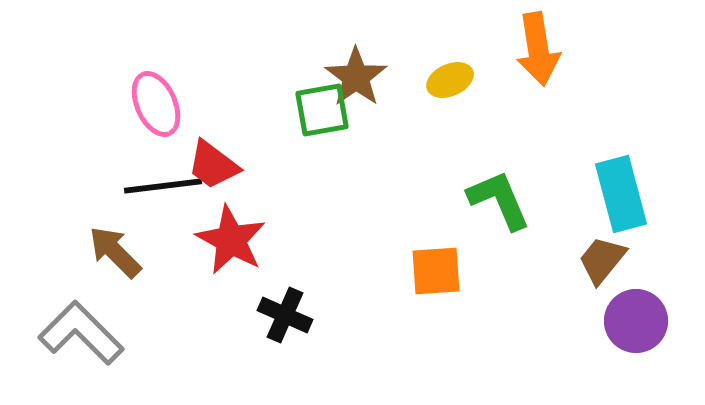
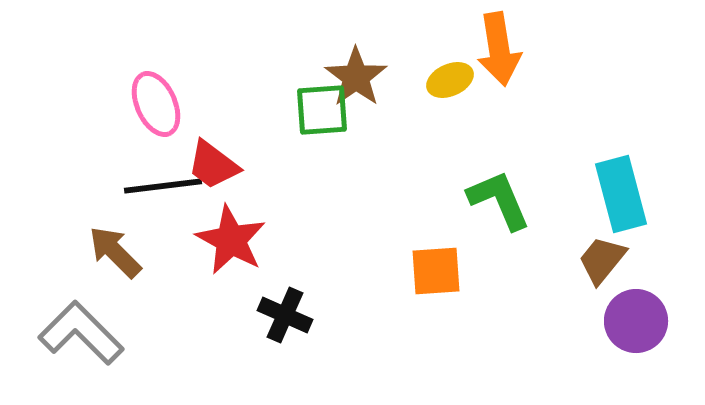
orange arrow: moved 39 px left
green square: rotated 6 degrees clockwise
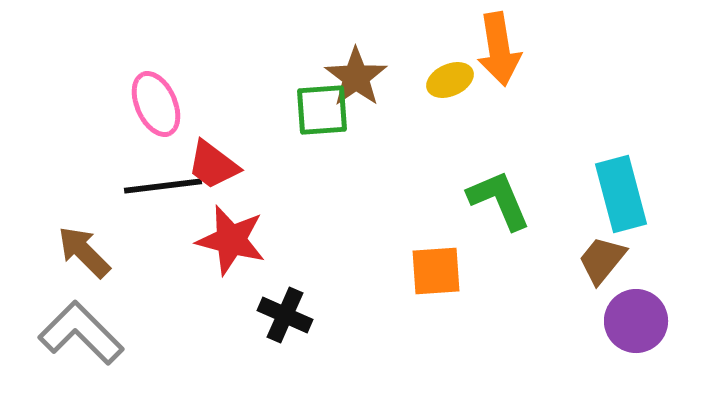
red star: rotated 14 degrees counterclockwise
brown arrow: moved 31 px left
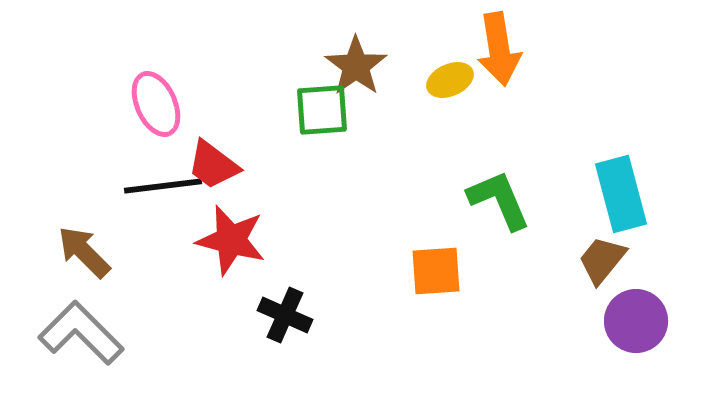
brown star: moved 11 px up
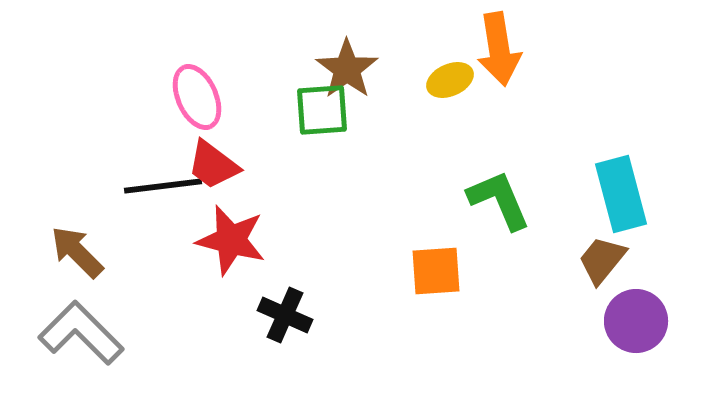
brown star: moved 9 px left, 3 px down
pink ellipse: moved 41 px right, 7 px up
brown arrow: moved 7 px left
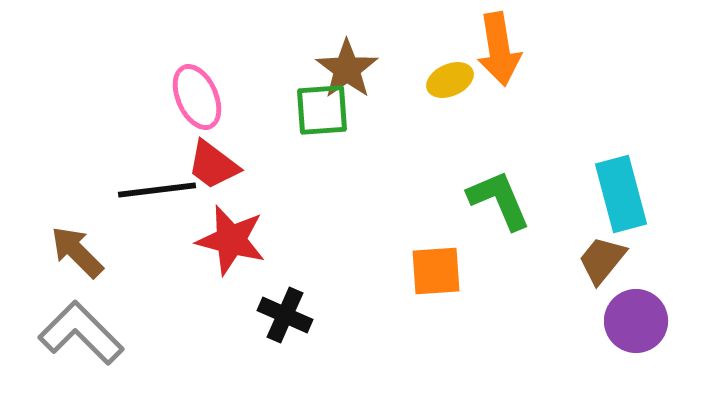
black line: moved 6 px left, 4 px down
